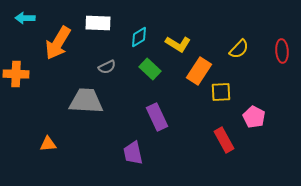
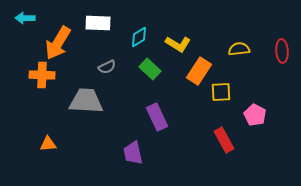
yellow semicircle: rotated 140 degrees counterclockwise
orange cross: moved 26 px right, 1 px down
pink pentagon: moved 1 px right, 2 px up
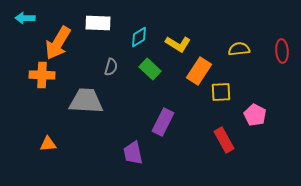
gray semicircle: moved 4 px right; rotated 48 degrees counterclockwise
purple rectangle: moved 6 px right, 5 px down; rotated 52 degrees clockwise
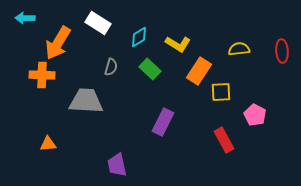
white rectangle: rotated 30 degrees clockwise
purple trapezoid: moved 16 px left, 12 px down
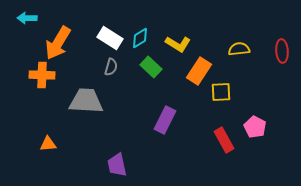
cyan arrow: moved 2 px right
white rectangle: moved 12 px right, 15 px down
cyan diamond: moved 1 px right, 1 px down
green rectangle: moved 1 px right, 2 px up
pink pentagon: moved 12 px down
purple rectangle: moved 2 px right, 2 px up
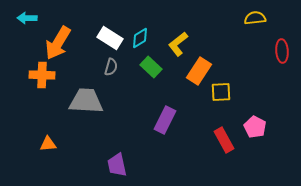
yellow L-shape: rotated 110 degrees clockwise
yellow semicircle: moved 16 px right, 31 px up
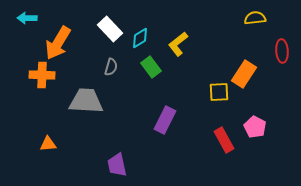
white rectangle: moved 9 px up; rotated 15 degrees clockwise
green rectangle: rotated 10 degrees clockwise
orange rectangle: moved 45 px right, 3 px down
yellow square: moved 2 px left
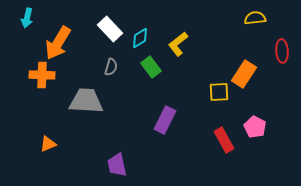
cyan arrow: rotated 78 degrees counterclockwise
orange triangle: rotated 18 degrees counterclockwise
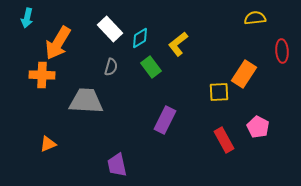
pink pentagon: moved 3 px right
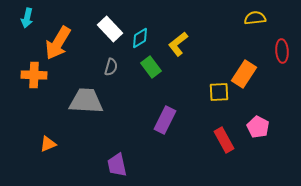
orange cross: moved 8 px left
